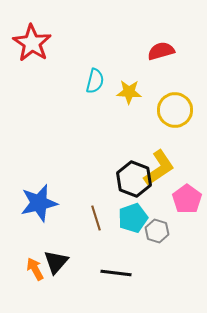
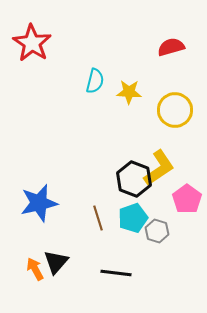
red semicircle: moved 10 px right, 4 px up
brown line: moved 2 px right
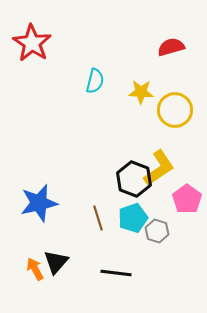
yellow star: moved 12 px right
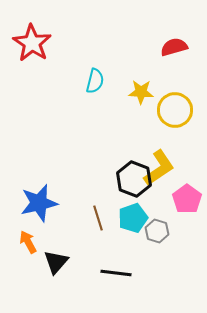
red semicircle: moved 3 px right
orange arrow: moved 7 px left, 27 px up
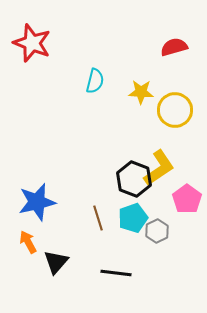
red star: rotated 12 degrees counterclockwise
blue star: moved 2 px left, 1 px up
gray hexagon: rotated 15 degrees clockwise
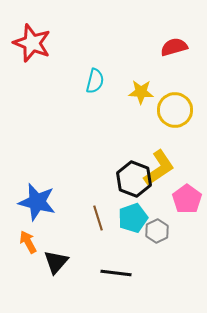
blue star: rotated 27 degrees clockwise
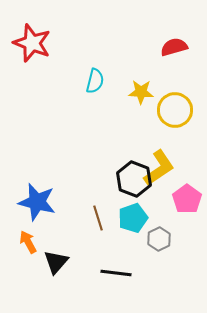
gray hexagon: moved 2 px right, 8 px down
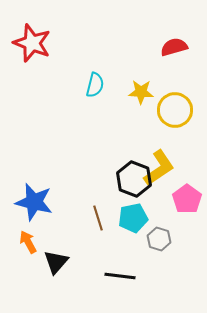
cyan semicircle: moved 4 px down
blue star: moved 3 px left
cyan pentagon: rotated 8 degrees clockwise
gray hexagon: rotated 15 degrees counterclockwise
black line: moved 4 px right, 3 px down
